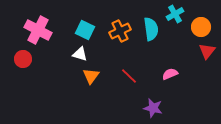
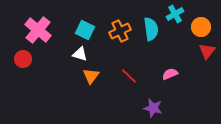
pink cross: rotated 12 degrees clockwise
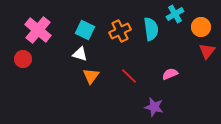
purple star: moved 1 px right, 1 px up
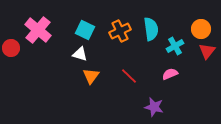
cyan cross: moved 32 px down
orange circle: moved 2 px down
red circle: moved 12 px left, 11 px up
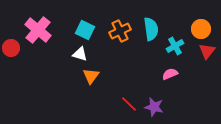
red line: moved 28 px down
